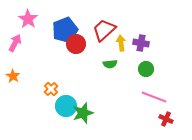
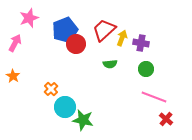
pink star: moved 1 px right, 1 px up; rotated 18 degrees clockwise
yellow arrow: moved 1 px right, 5 px up; rotated 28 degrees clockwise
cyan circle: moved 1 px left, 1 px down
green star: moved 7 px down; rotated 30 degrees clockwise
red cross: rotated 16 degrees clockwise
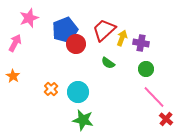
green semicircle: moved 2 px left, 1 px up; rotated 40 degrees clockwise
pink line: rotated 25 degrees clockwise
cyan circle: moved 13 px right, 15 px up
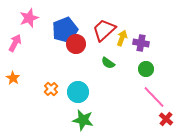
orange star: moved 2 px down
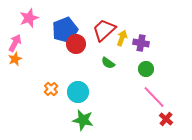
orange star: moved 2 px right, 19 px up; rotated 16 degrees clockwise
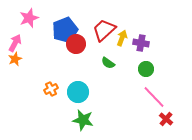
orange cross: rotated 16 degrees clockwise
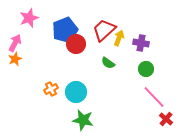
yellow arrow: moved 3 px left
cyan circle: moved 2 px left
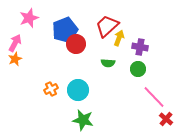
red trapezoid: moved 3 px right, 4 px up
purple cross: moved 1 px left, 4 px down
green semicircle: rotated 32 degrees counterclockwise
green circle: moved 8 px left
cyan circle: moved 2 px right, 2 px up
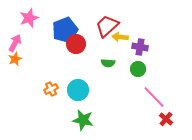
yellow arrow: moved 1 px right, 1 px up; rotated 105 degrees counterclockwise
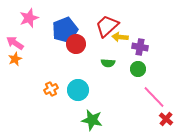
pink arrow: rotated 84 degrees counterclockwise
green star: moved 9 px right
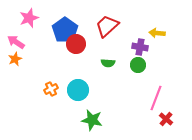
blue pentagon: rotated 15 degrees counterclockwise
yellow arrow: moved 37 px right, 4 px up
pink arrow: moved 1 px right, 1 px up
green circle: moved 4 px up
pink line: moved 2 px right, 1 px down; rotated 65 degrees clockwise
